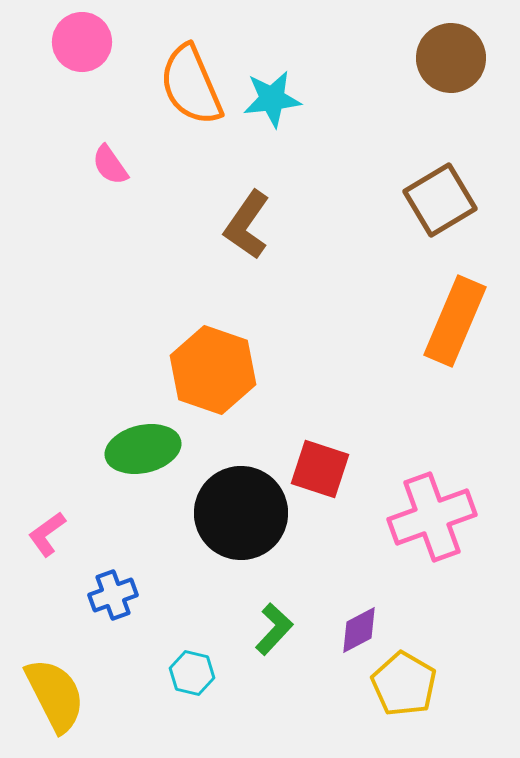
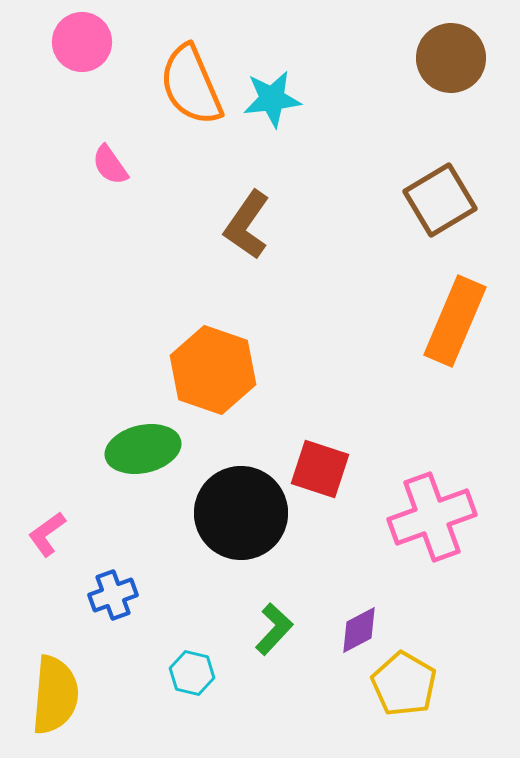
yellow semicircle: rotated 32 degrees clockwise
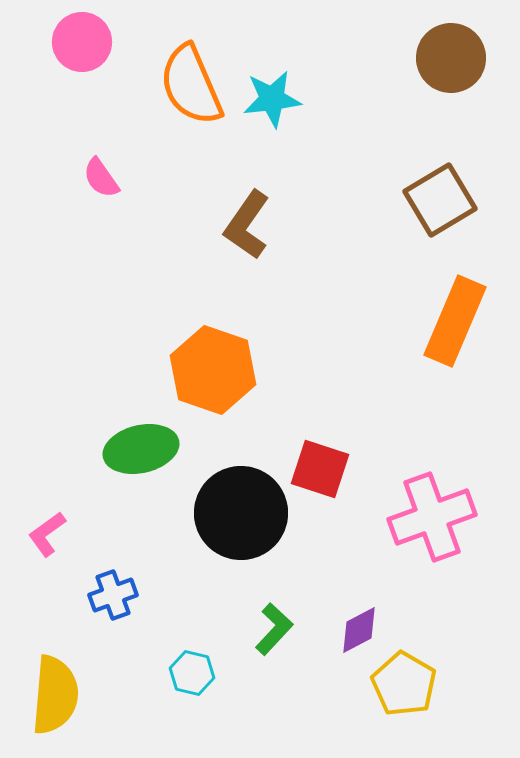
pink semicircle: moved 9 px left, 13 px down
green ellipse: moved 2 px left
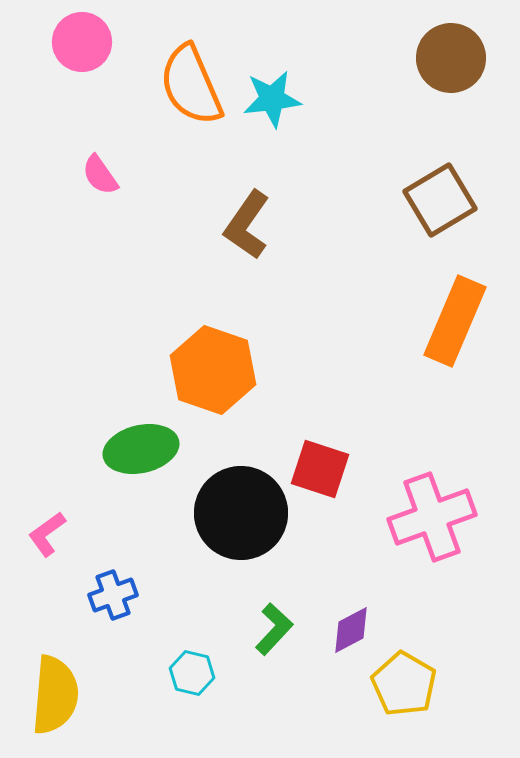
pink semicircle: moved 1 px left, 3 px up
purple diamond: moved 8 px left
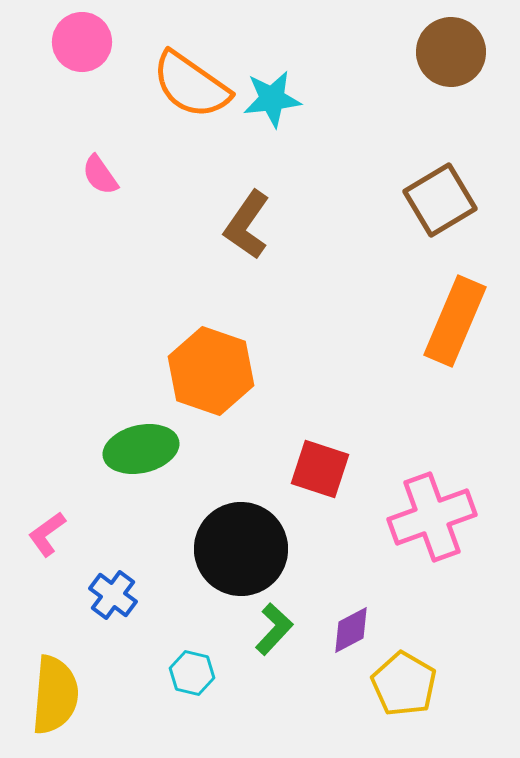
brown circle: moved 6 px up
orange semicircle: rotated 32 degrees counterclockwise
orange hexagon: moved 2 px left, 1 px down
black circle: moved 36 px down
blue cross: rotated 33 degrees counterclockwise
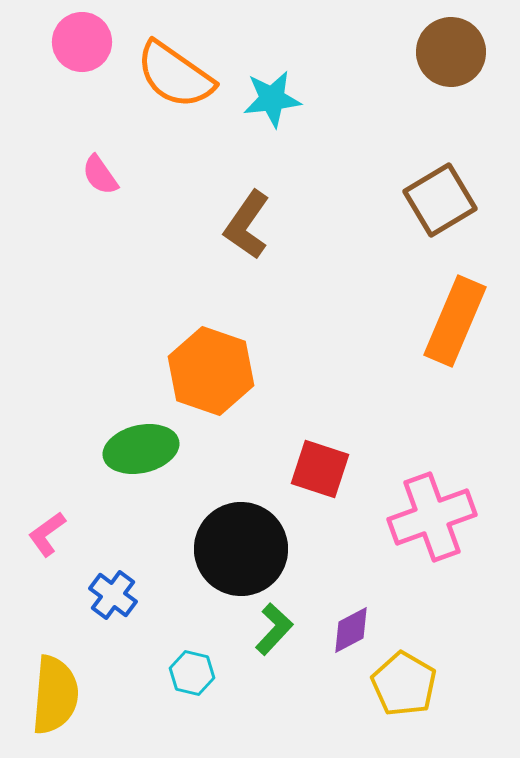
orange semicircle: moved 16 px left, 10 px up
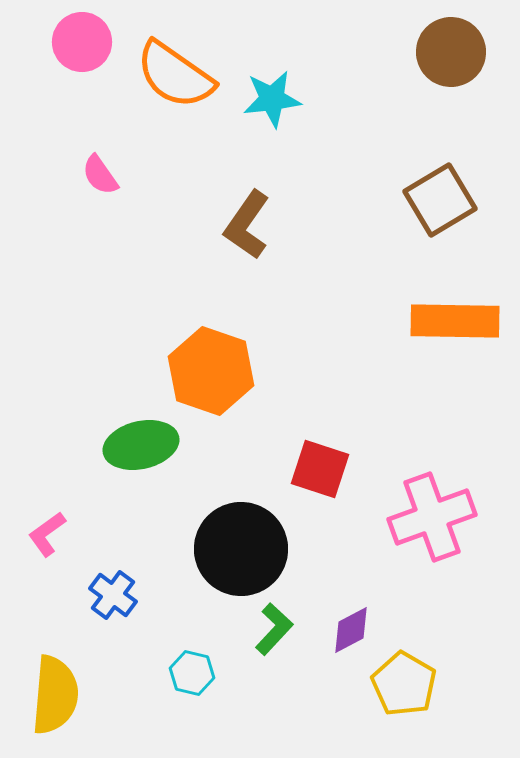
orange rectangle: rotated 68 degrees clockwise
green ellipse: moved 4 px up
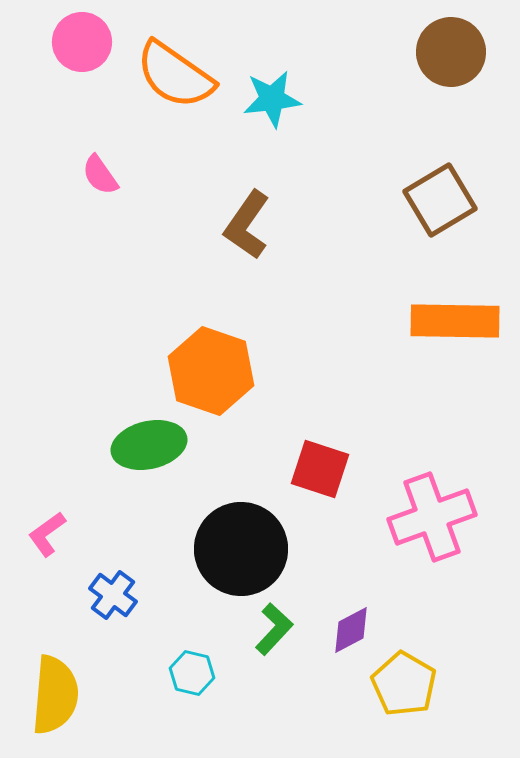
green ellipse: moved 8 px right
